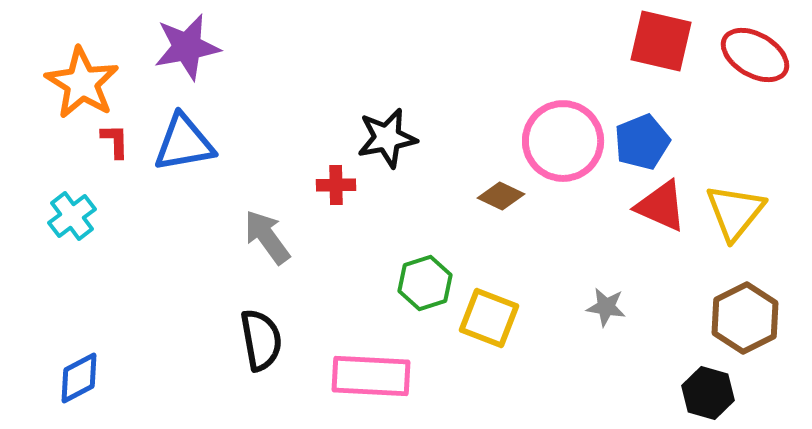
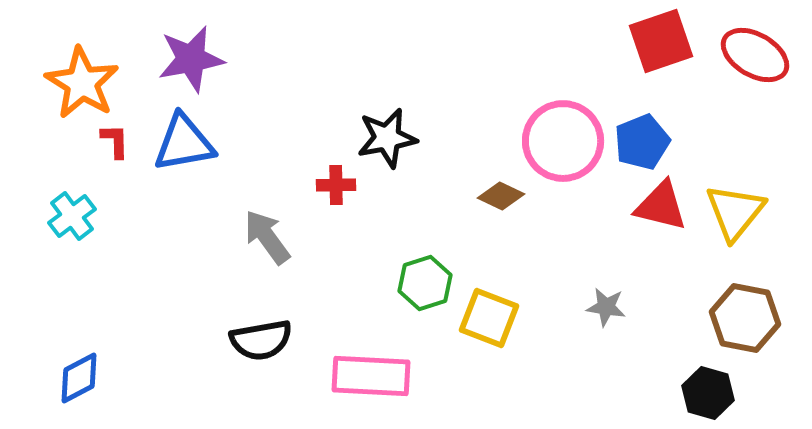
red square: rotated 32 degrees counterclockwise
purple star: moved 4 px right, 12 px down
red triangle: rotated 10 degrees counterclockwise
brown hexagon: rotated 22 degrees counterclockwise
black semicircle: rotated 90 degrees clockwise
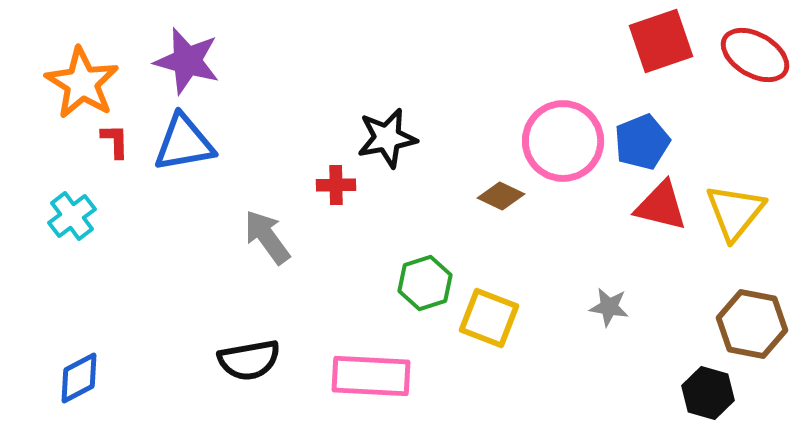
purple star: moved 4 px left, 2 px down; rotated 26 degrees clockwise
gray star: moved 3 px right
brown hexagon: moved 7 px right, 6 px down
black semicircle: moved 12 px left, 20 px down
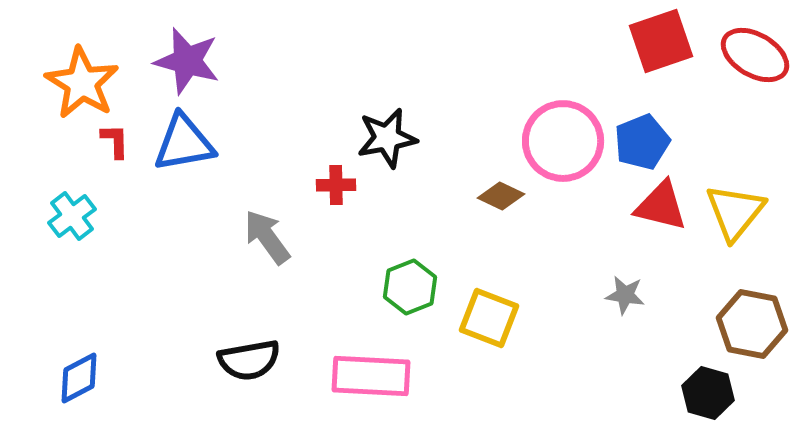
green hexagon: moved 15 px left, 4 px down; rotated 4 degrees counterclockwise
gray star: moved 16 px right, 12 px up
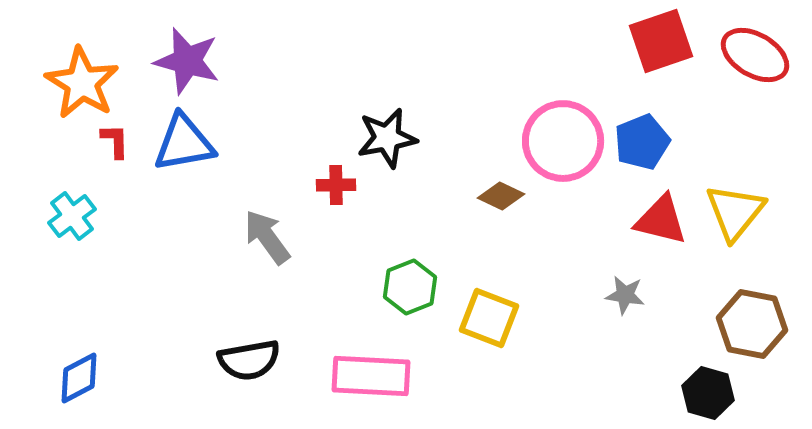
red triangle: moved 14 px down
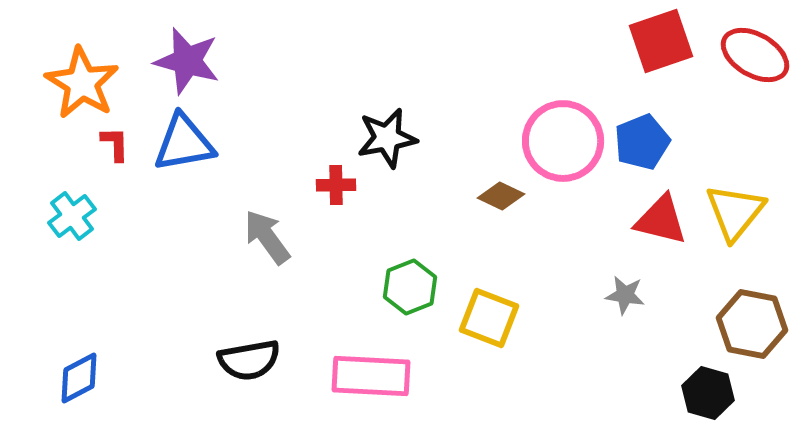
red L-shape: moved 3 px down
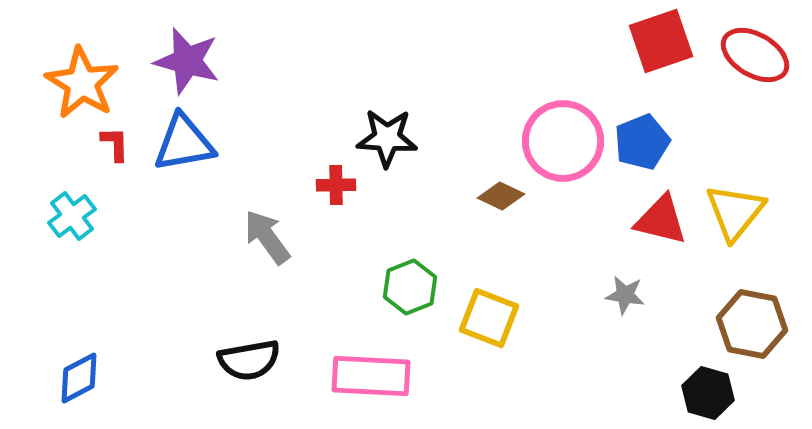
black star: rotated 14 degrees clockwise
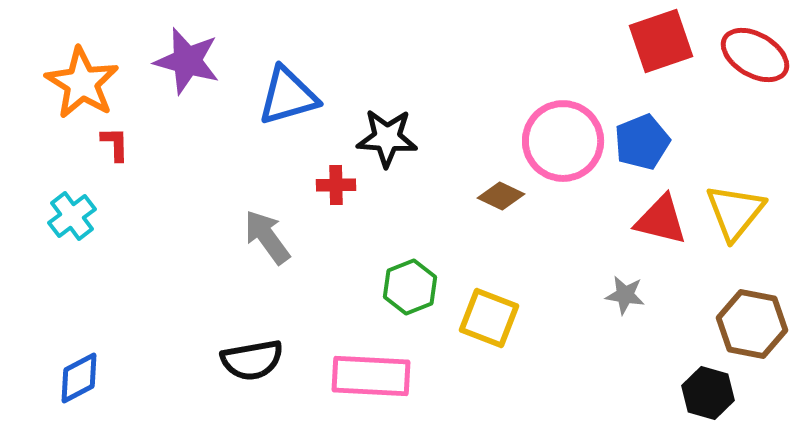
blue triangle: moved 104 px right, 47 px up; rotated 6 degrees counterclockwise
black semicircle: moved 3 px right
